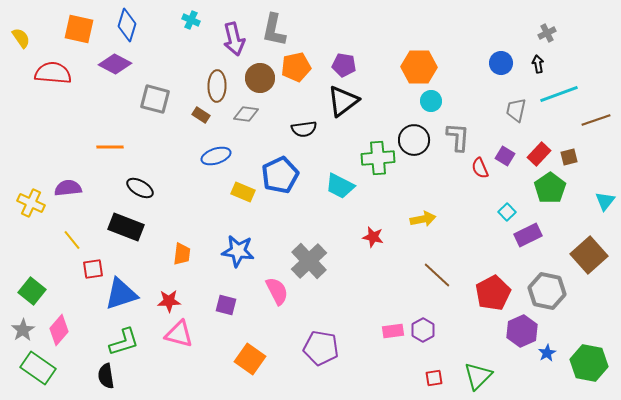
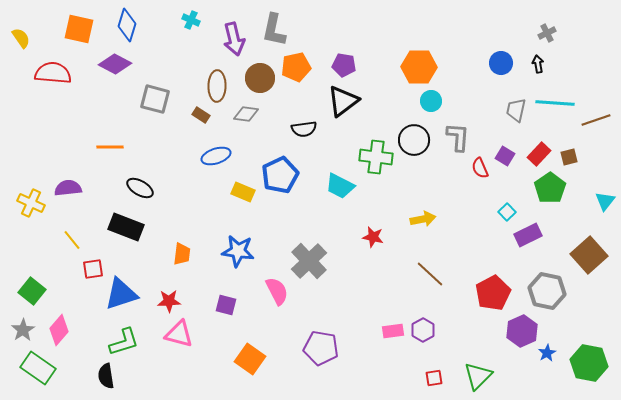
cyan line at (559, 94): moved 4 px left, 9 px down; rotated 24 degrees clockwise
green cross at (378, 158): moved 2 px left, 1 px up; rotated 12 degrees clockwise
brown line at (437, 275): moved 7 px left, 1 px up
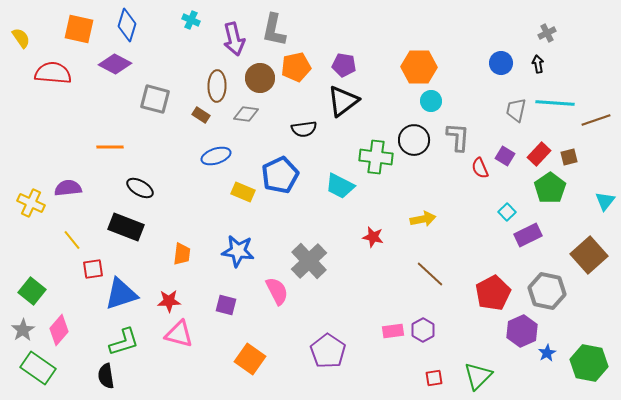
purple pentagon at (321, 348): moved 7 px right, 3 px down; rotated 24 degrees clockwise
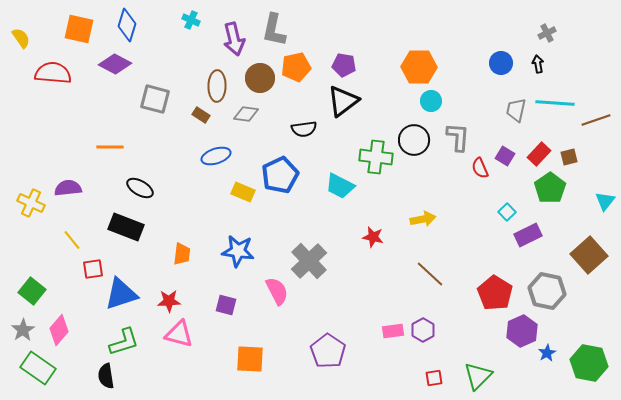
red pentagon at (493, 293): moved 2 px right; rotated 12 degrees counterclockwise
orange square at (250, 359): rotated 32 degrees counterclockwise
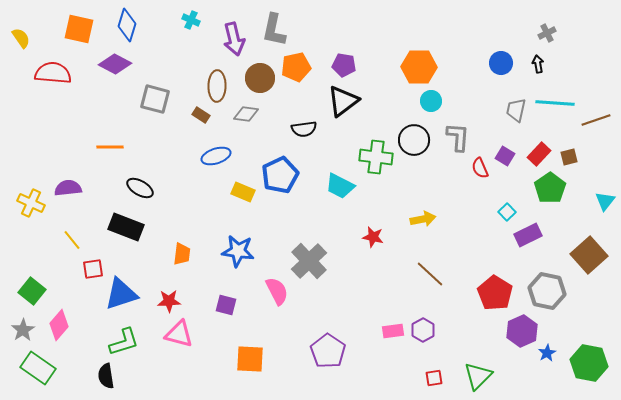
pink diamond at (59, 330): moved 5 px up
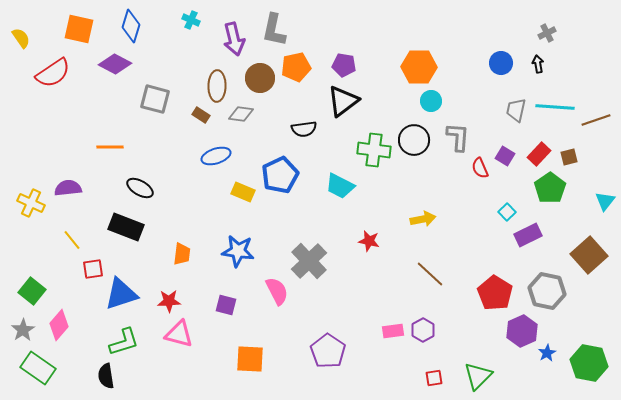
blue diamond at (127, 25): moved 4 px right, 1 px down
red semicircle at (53, 73): rotated 141 degrees clockwise
cyan line at (555, 103): moved 4 px down
gray diamond at (246, 114): moved 5 px left
green cross at (376, 157): moved 2 px left, 7 px up
red star at (373, 237): moved 4 px left, 4 px down
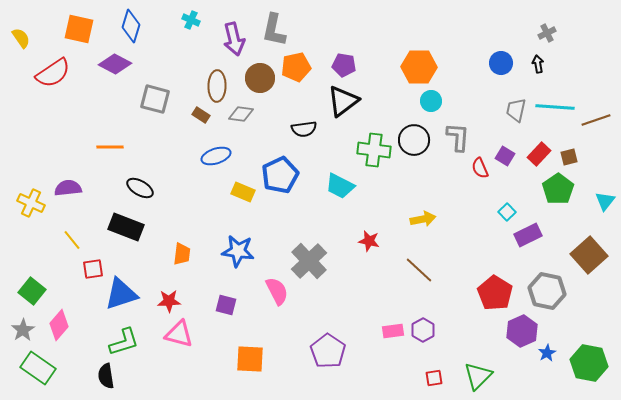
green pentagon at (550, 188): moved 8 px right, 1 px down
brown line at (430, 274): moved 11 px left, 4 px up
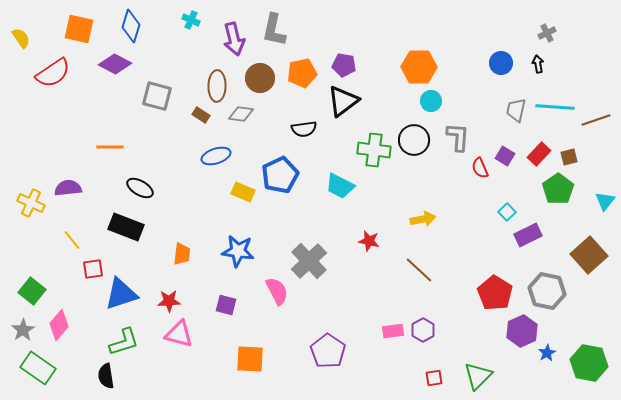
orange pentagon at (296, 67): moved 6 px right, 6 px down
gray square at (155, 99): moved 2 px right, 3 px up
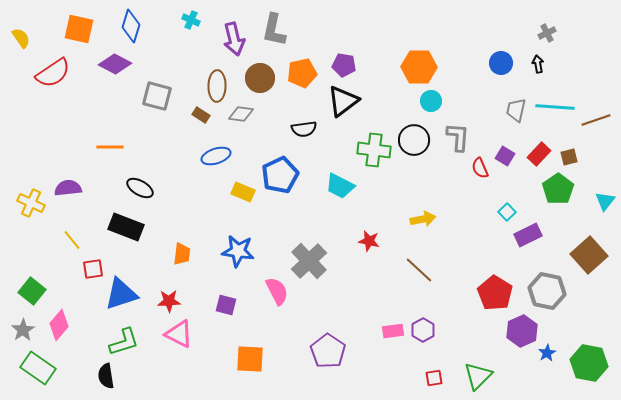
pink triangle at (179, 334): rotated 12 degrees clockwise
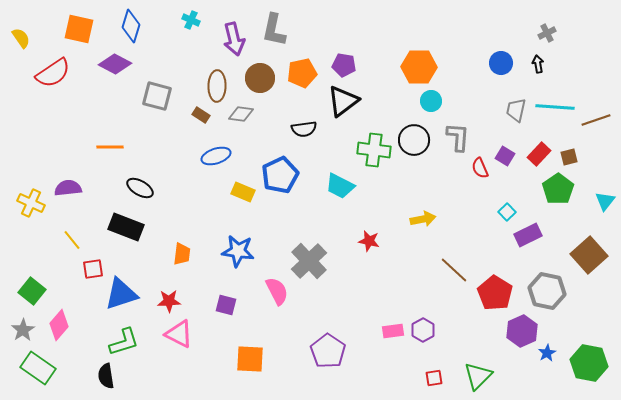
brown line at (419, 270): moved 35 px right
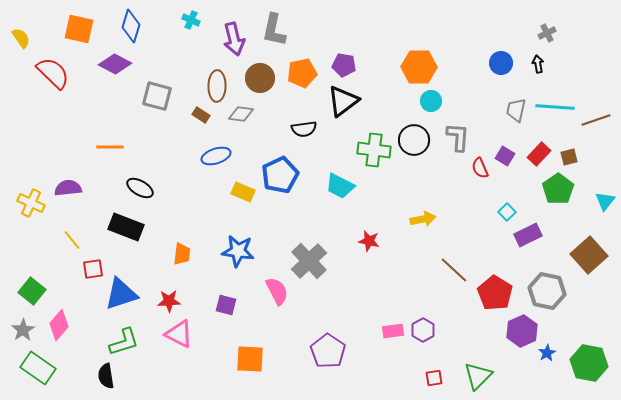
red semicircle at (53, 73): rotated 102 degrees counterclockwise
